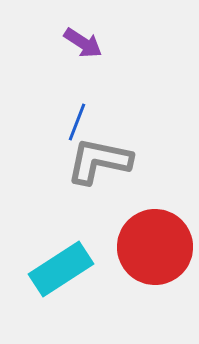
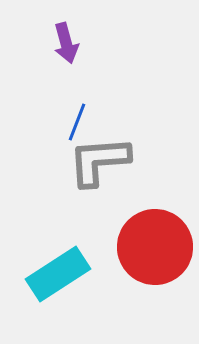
purple arrow: moved 17 px left; rotated 42 degrees clockwise
gray L-shape: rotated 16 degrees counterclockwise
cyan rectangle: moved 3 px left, 5 px down
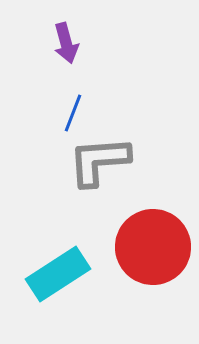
blue line: moved 4 px left, 9 px up
red circle: moved 2 px left
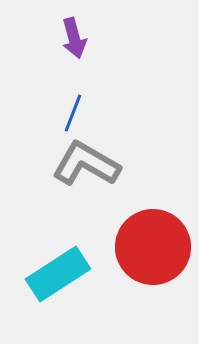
purple arrow: moved 8 px right, 5 px up
gray L-shape: moved 13 px left, 3 px down; rotated 34 degrees clockwise
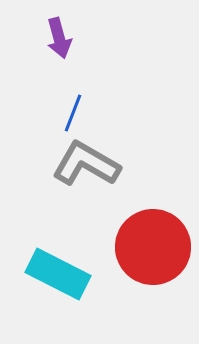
purple arrow: moved 15 px left
cyan rectangle: rotated 60 degrees clockwise
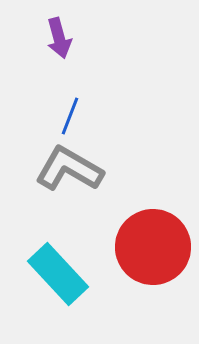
blue line: moved 3 px left, 3 px down
gray L-shape: moved 17 px left, 5 px down
cyan rectangle: rotated 20 degrees clockwise
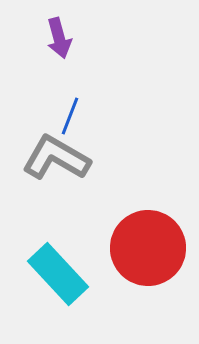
gray L-shape: moved 13 px left, 11 px up
red circle: moved 5 px left, 1 px down
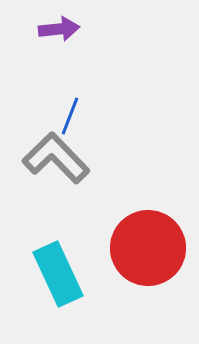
purple arrow: moved 9 px up; rotated 81 degrees counterclockwise
gray L-shape: rotated 16 degrees clockwise
cyan rectangle: rotated 18 degrees clockwise
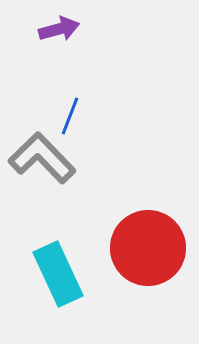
purple arrow: rotated 9 degrees counterclockwise
gray L-shape: moved 14 px left
